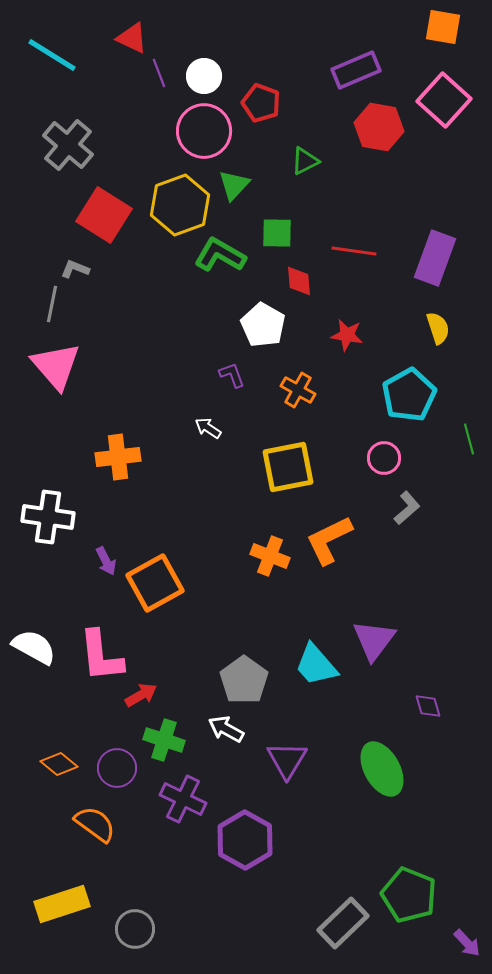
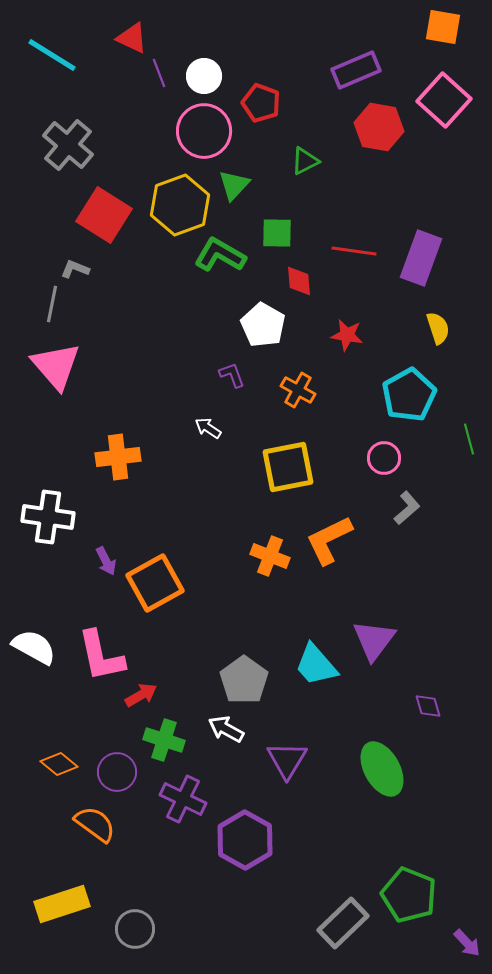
purple rectangle at (435, 258): moved 14 px left
pink L-shape at (101, 656): rotated 6 degrees counterclockwise
purple circle at (117, 768): moved 4 px down
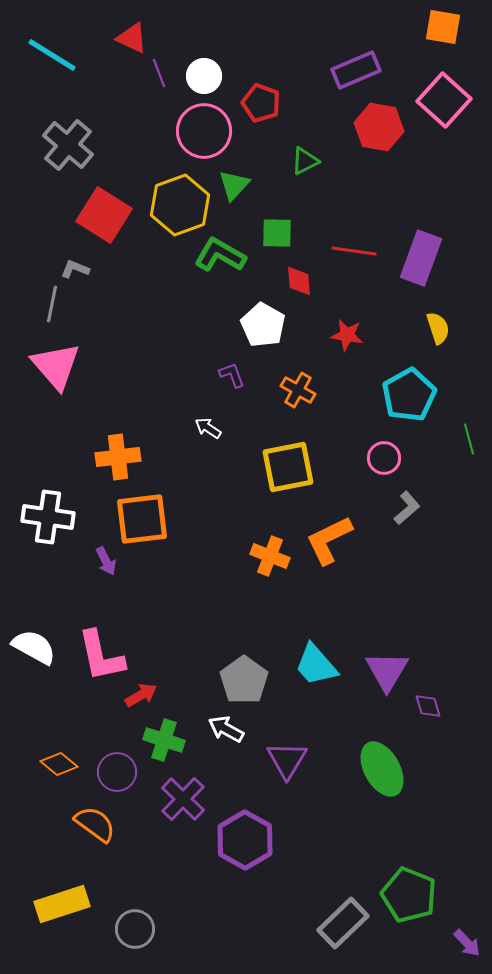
orange square at (155, 583): moved 13 px left, 64 px up; rotated 22 degrees clockwise
purple triangle at (374, 640): moved 13 px right, 31 px down; rotated 6 degrees counterclockwise
purple cross at (183, 799): rotated 18 degrees clockwise
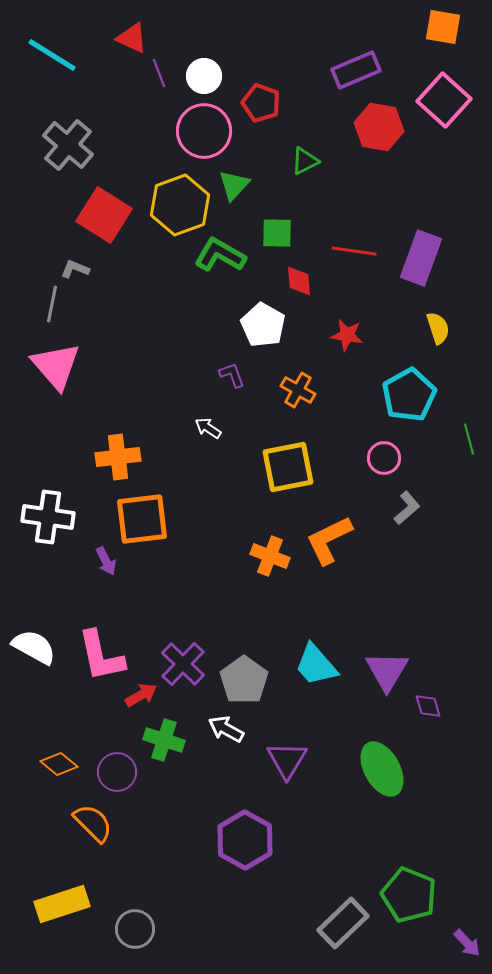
purple cross at (183, 799): moved 135 px up
orange semicircle at (95, 824): moved 2 px left, 1 px up; rotated 9 degrees clockwise
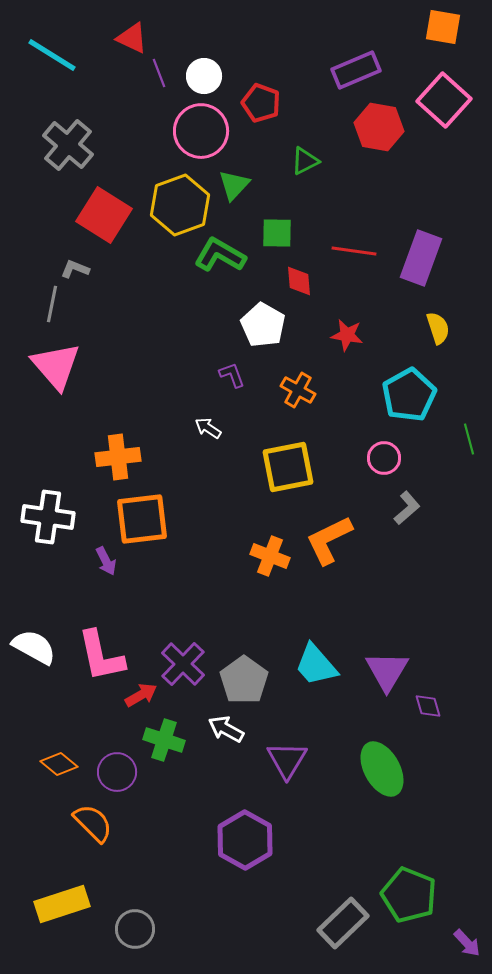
pink circle at (204, 131): moved 3 px left
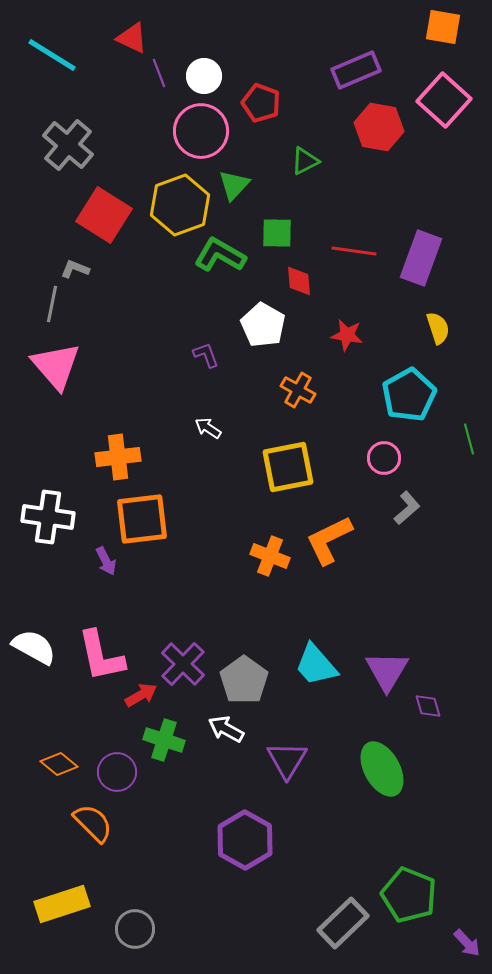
purple L-shape at (232, 375): moved 26 px left, 20 px up
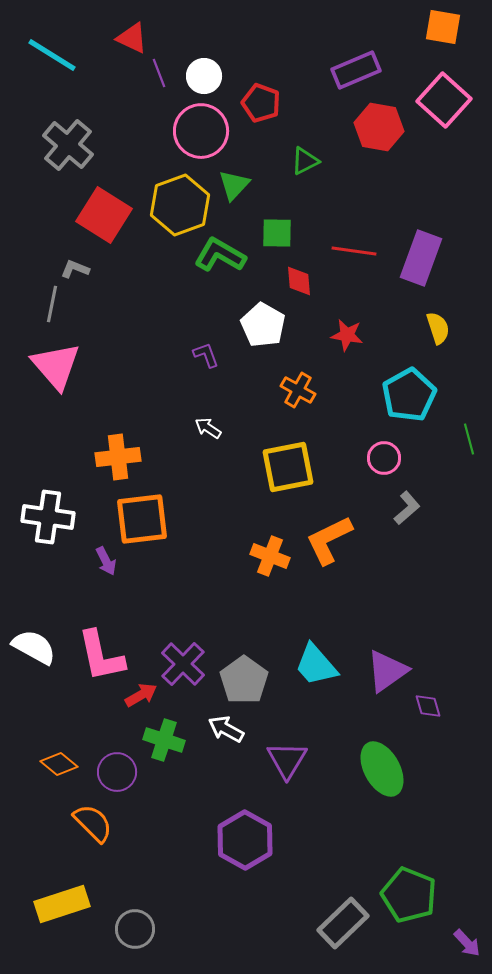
purple triangle at (387, 671): rotated 24 degrees clockwise
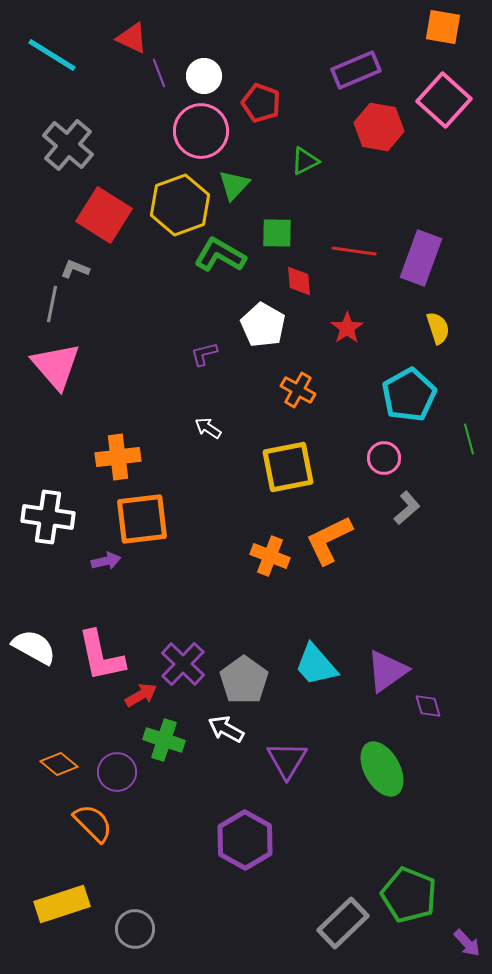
red star at (347, 335): moved 7 px up; rotated 28 degrees clockwise
purple L-shape at (206, 355): moved 2 px left, 1 px up; rotated 84 degrees counterclockwise
purple arrow at (106, 561): rotated 76 degrees counterclockwise
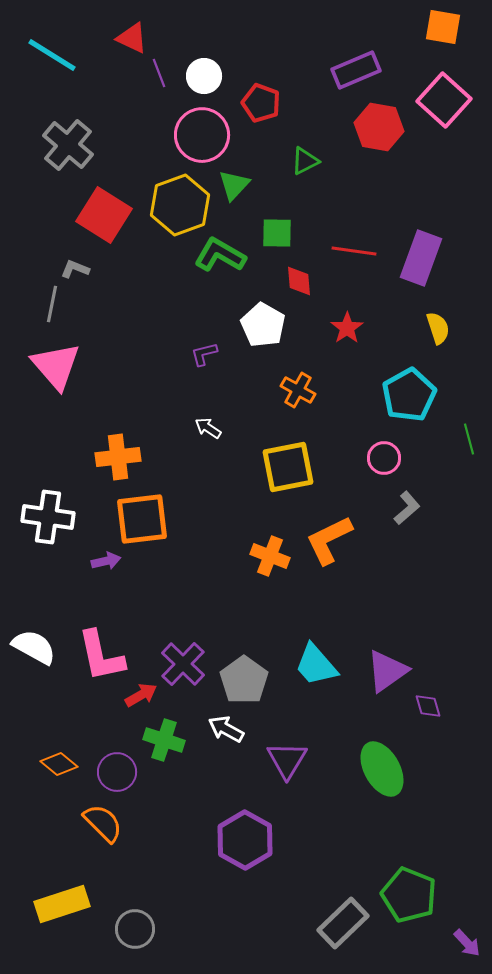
pink circle at (201, 131): moved 1 px right, 4 px down
orange semicircle at (93, 823): moved 10 px right
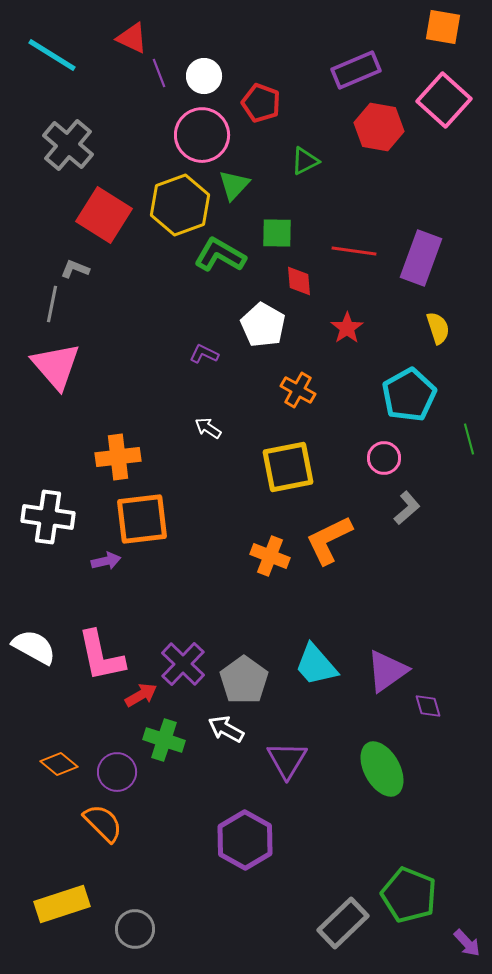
purple L-shape at (204, 354): rotated 40 degrees clockwise
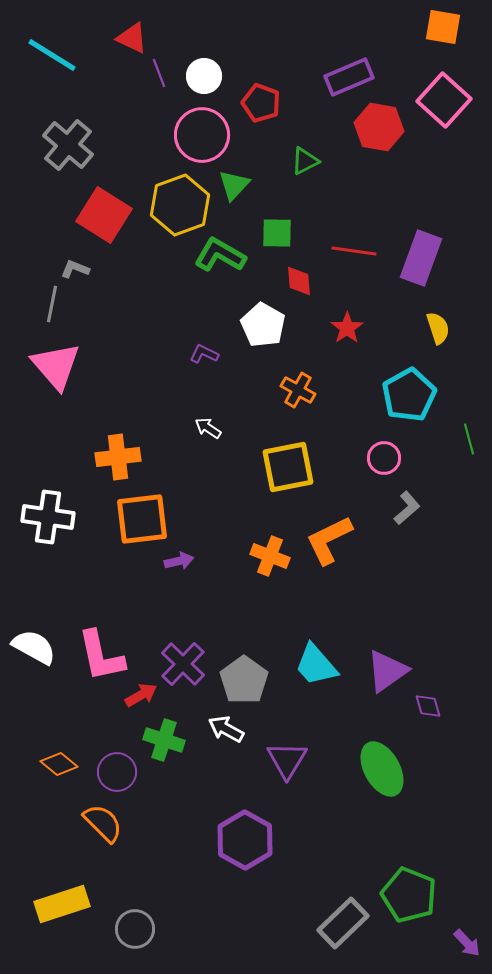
purple rectangle at (356, 70): moved 7 px left, 7 px down
purple arrow at (106, 561): moved 73 px right
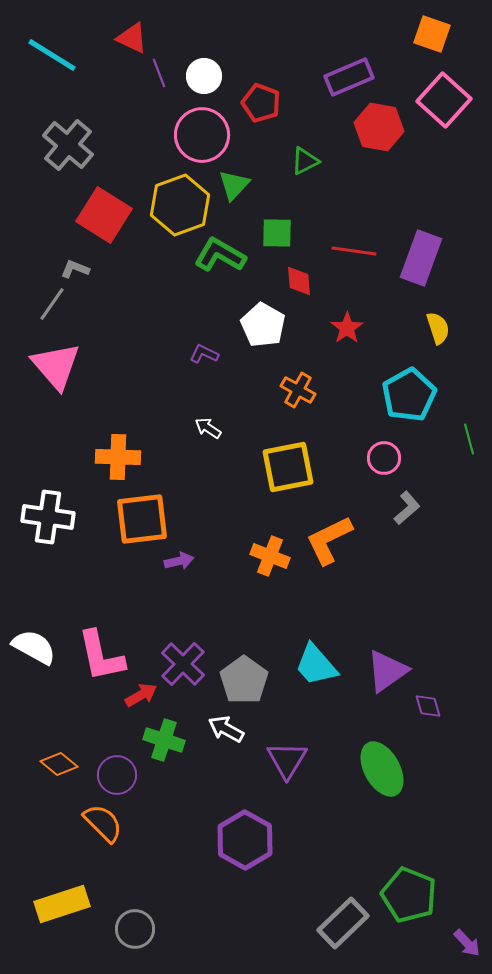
orange square at (443, 27): moved 11 px left, 7 px down; rotated 9 degrees clockwise
gray line at (52, 304): rotated 24 degrees clockwise
orange cross at (118, 457): rotated 9 degrees clockwise
purple circle at (117, 772): moved 3 px down
